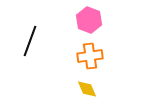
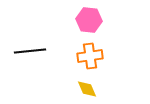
pink hexagon: rotated 15 degrees counterclockwise
black line: moved 10 px down; rotated 64 degrees clockwise
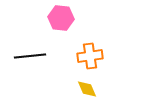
pink hexagon: moved 28 px left, 2 px up
black line: moved 5 px down
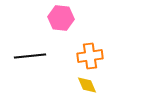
yellow diamond: moved 4 px up
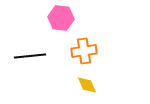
orange cross: moved 6 px left, 5 px up
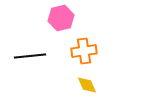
pink hexagon: rotated 20 degrees counterclockwise
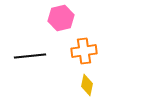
yellow diamond: rotated 35 degrees clockwise
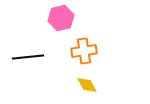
black line: moved 2 px left, 1 px down
yellow diamond: rotated 40 degrees counterclockwise
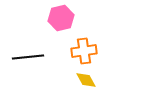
yellow diamond: moved 1 px left, 5 px up
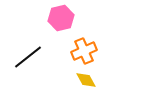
orange cross: rotated 15 degrees counterclockwise
black line: rotated 32 degrees counterclockwise
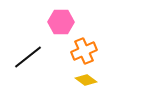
pink hexagon: moved 4 px down; rotated 15 degrees clockwise
yellow diamond: rotated 25 degrees counterclockwise
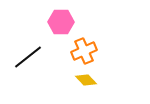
yellow diamond: rotated 10 degrees clockwise
